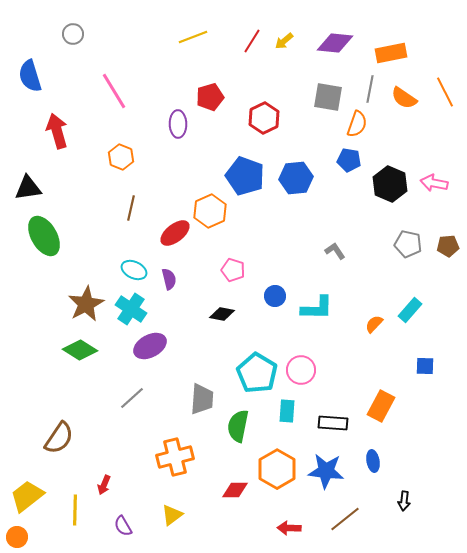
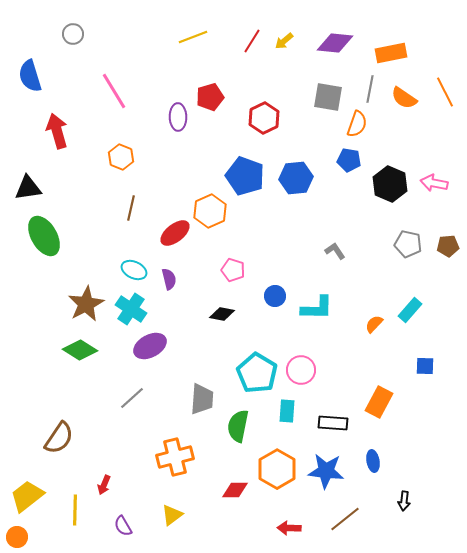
purple ellipse at (178, 124): moved 7 px up
orange rectangle at (381, 406): moved 2 px left, 4 px up
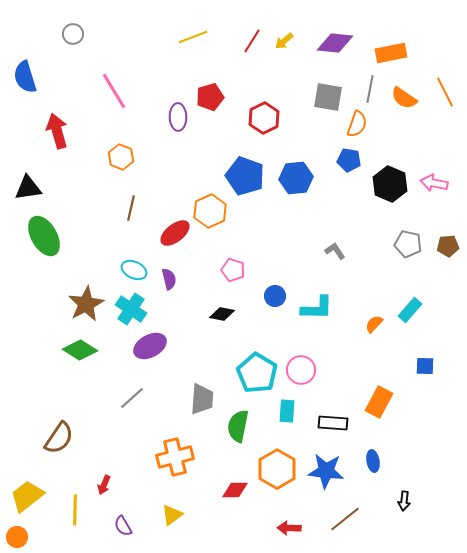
blue semicircle at (30, 76): moved 5 px left, 1 px down
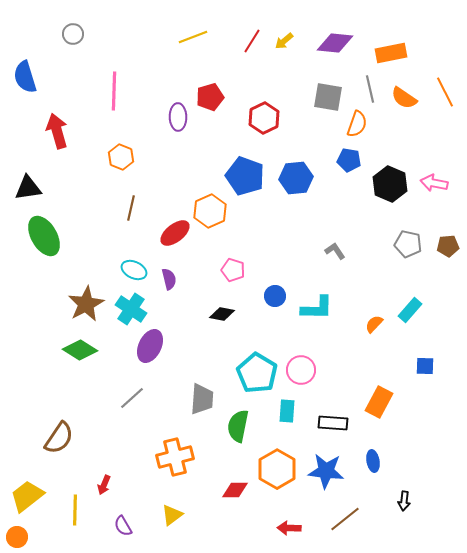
gray line at (370, 89): rotated 24 degrees counterclockwise
pink line at (114, 91): rotated 33 degrees clockwise
purple ellipse at (150, 346): rotated 36 degrees counterclockwise
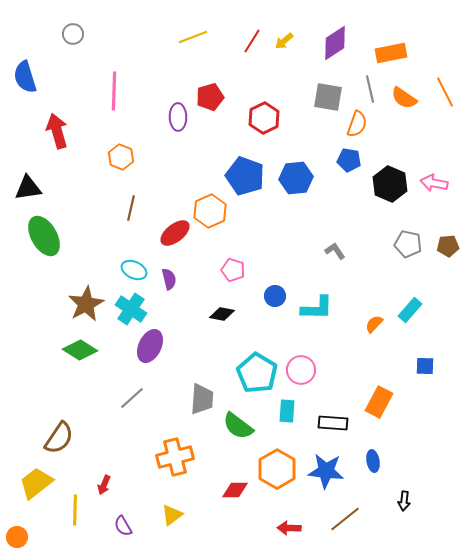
purple diamond at (335, 43): rotated 39 degrees counterclockwise
green semicircle at (238, 426): rotated 64 degrees counterclockwise
yellow trapezoid at (27, 496): moved 9 px right, 13 px up
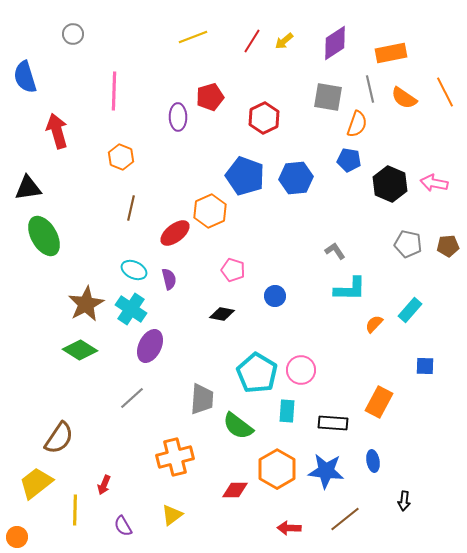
cyan L-shape at (317, 308): moved 33 px right, 19 px up
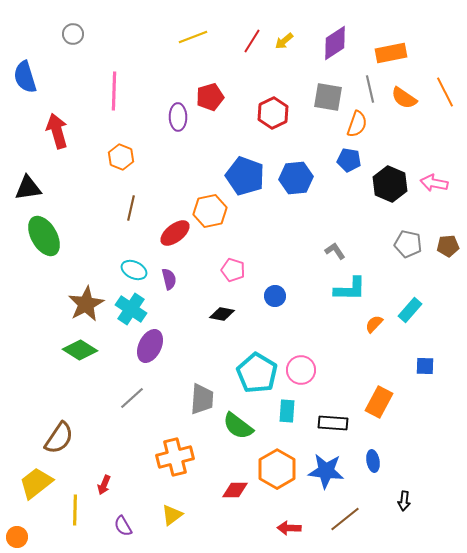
red hexagon at (264, 118): moved 9 px right, 5 px up
orange hexagon at (210, 211): rotated 12 degrees clockwise
